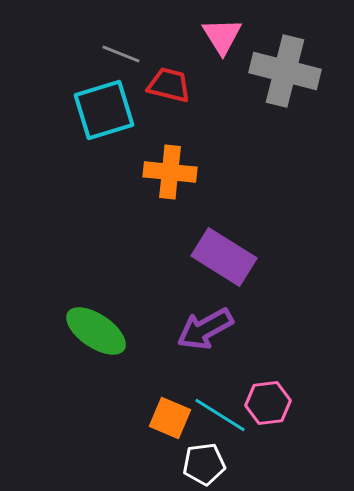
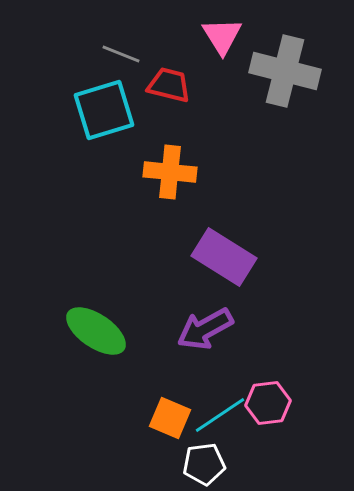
cyan line: rotated 66 degrees counterclockwise
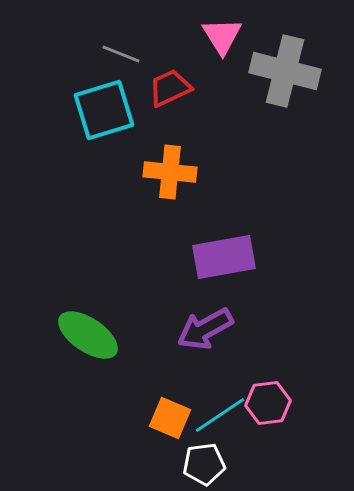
red trapezoid: moved 1 px right, 3 px down; rotated 39 degrees counterclockwise
purple rectangle: rotated 42 degrees counterclockwise
green ellipse: moved 8 px left, 4 px down
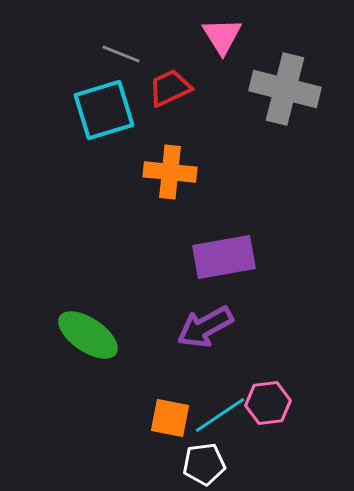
gray cross: moved 18 px down
purple arrow: moved 2 px up
orange square: rotated 12 degrees counterclockwise
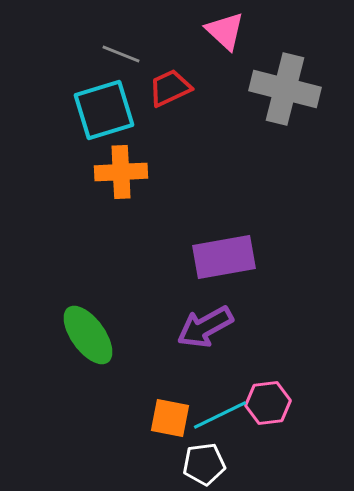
pink triangle: moved 3 px right, 5 px up; rotated 15 degrees counterclockwise
orange cross: moved 49 px left; rotated 9 degrees counterclockwise
green ellipse: rotated 20 degrees clockwise
cyan line: rotated 8 degrees clockwise
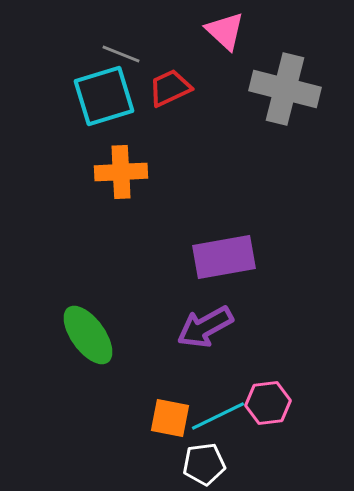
cyan square: moved 14 px up
cyan line: moved 2 px left, 1 px down
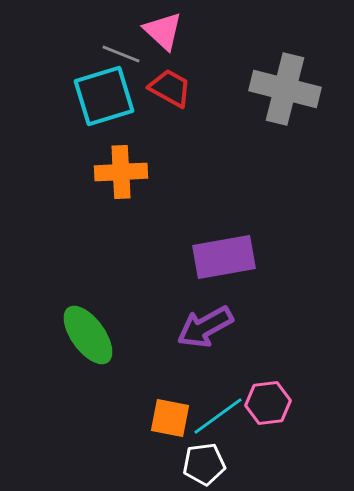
pink triangle: moved 62 px left
red trapezoid: rotated 54 degrees clockwise
cyan line: rotated 10 degrees counterclockwise
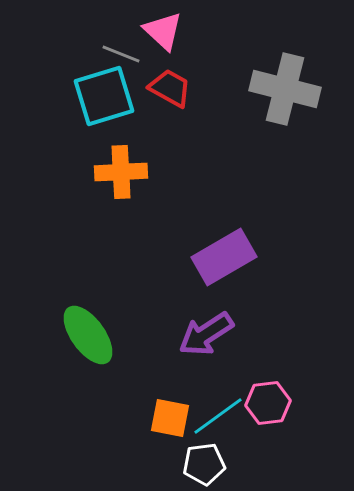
purple rectangle: rotated 20 degrees counterclockwise
purple arrow: moved 1 px right, 7 px down; rotated 4 degrees counterclockwise
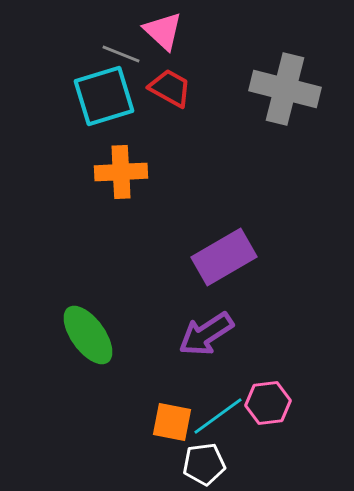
orange square: moved 2 px right, 4 px down
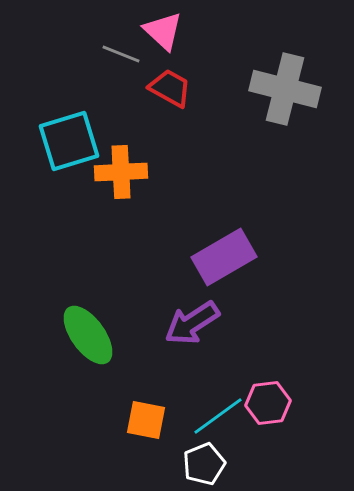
cyan square: moved 35 px left, 45 px down
purple arrow: moved 14 px left, 11 px up
orange square: moved 26 px left, 2 px up
white pentagon: rotated 15 degrees counterclockwise
